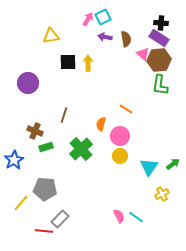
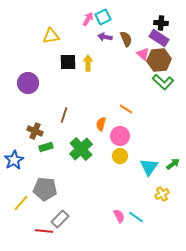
brown semicircle: rotated 14 degrees counterclockwise
green L-shape: moved 3 px right, 3 px up; rotated 55 degrees counterclockwise
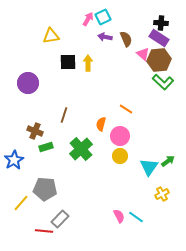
green arrow: moved 5 px left, 3 px up
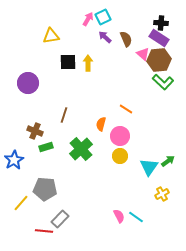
purple arrow: rotated 32 degrees clockwise
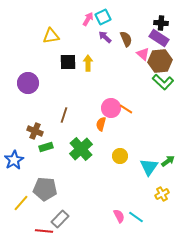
brown hexagon: moved 1 px right, 1 px down
pink circle: moved 9 px left, 28 px up
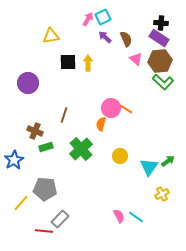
pink triangle: moved 7 px left, 5 px down
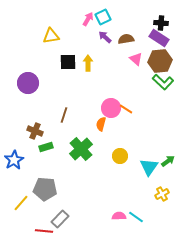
brown semicircle: rotated 77 degrees counterclockwise
pink semicircle: rotated 64 degrees counterclockwise
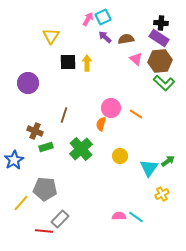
yellow triangle: rotated 48 degrees counterclockwise
yellow arrow: moved 1 px left
green L-shape: moved 1 px right, 1 px down
orange line: moved 10 px right, 5 px down
cyan triangle: moved 1 px down
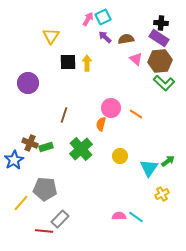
brown cross: moved 5 px left, 12 px down
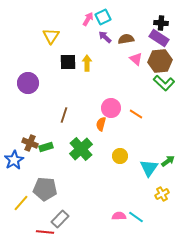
red line: moved 1 px right, 1 px down
